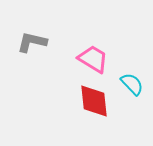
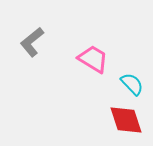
gray L-shape: rotated 52 degrees counterclockwise
red diamond: moved 32 px right, 19 px down; rotated 12 degrees counterclockwise
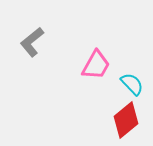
pink trapezoid: moved 3 px right, 6 px down; rotated 88 degrees clockwise
red diamond: rotated 69 degrees clockwise
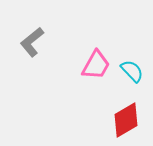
cyan semicircle: moved 13 px up
red diamond: rotated 9 degrees clockwise
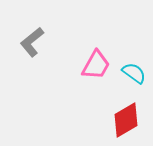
cyan semicircle: moved 2 px right, 2 px down; rotated 10 degrees counterclockwise
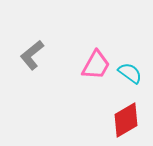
gray L-shape: moved 13 px down
cyan semicircle: moved 4 px left
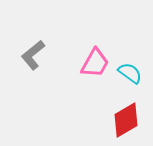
gray L-shape: moved 1 px right
pink trapezoid: moved 1 px left, 2 px up
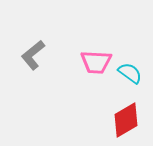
pink trapezoid: moved 1 px right, 1 px up; rotated 64 degrees clockwise
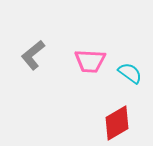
pink trapezoid: moved 6 px left, 1 px up
red diamond: moved 9 px left, 3 px down
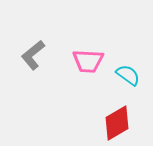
pink trapezoid: moved 2 px left
cyan semicircle: moved 2 px left, 2 px down
